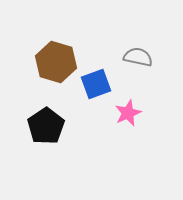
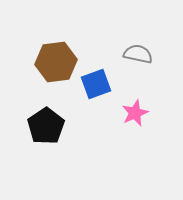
gray semicircle: moved 3 px up
brown hexagon: rotated 24 degrees counterclockwise
pink star: moved 7 px right
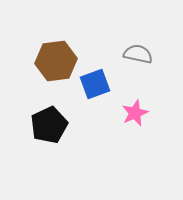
brown hexagon: moved 1 px up
blue square: moved 1 px left
black pentagon: moved 3 px right, 1 px up; rotated 9 degrees clockwise
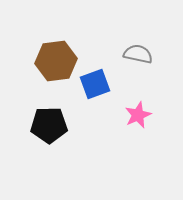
pink star: moved 3 px right, 2 px down
black pentagon: rotated 24 degrees clockwise
